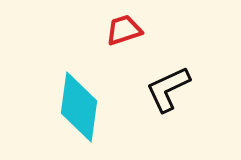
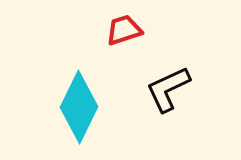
cyan diamond: rotated 18 degrees clockwise
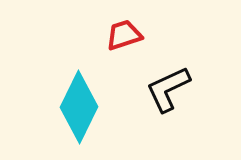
red trapezoid: moved 5 px down
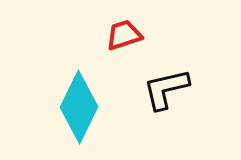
black L-shape: moved 2 px left; rotated 12 degrees clockwise
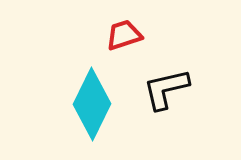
cyan diamond: moved 13 px right, 3 px up
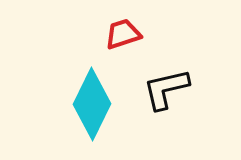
red trapezoid: moved 1 px left, 1 px up
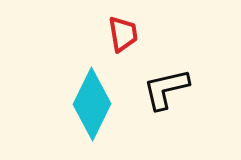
red trapezoid: rotated 99 degrees clockwise
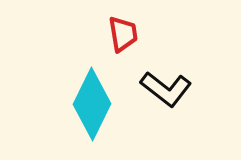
black L-shape: rotated 129 degrees counterclockwise
